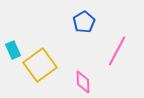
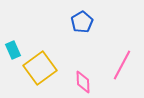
blue pentagon: moved 2 px left
pink line: moved 5 px right, 14 px down
yellow square: moved 3 px down
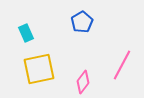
cyan rectangle: moved 13 px right, 17 px up
yellow square: moved 1 px left, 1 px down; rotated 24 degrees clockwise
pink diamond: rotated 40 degrees clockwise
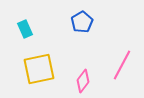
cyan rectangle: moved 1 px left, 4 px up
pink diamond: moved 1 px up
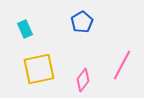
pink diamond: moved 1 px up
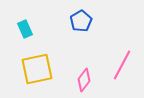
blue pentagon: moved 1 px left, 1 px up
yellow square: moved 2 px left
pink diamond: moved 1 px right
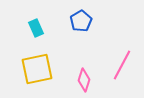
cyan rectangle: moved 11 px right, 1 px up
pink diamond: rotated 20 degrees counterclockwise
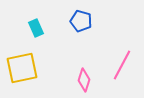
blue pentagon: rotated 25 degrees counterclockwise
yellow square: moved 15 px left, 1 px up
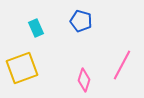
yellow square: rotated 8 degrees counterclockwise
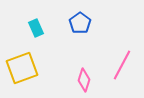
blue pentagon: moved 1 px left, 2 px down; rotated 20 degrees clockwise
